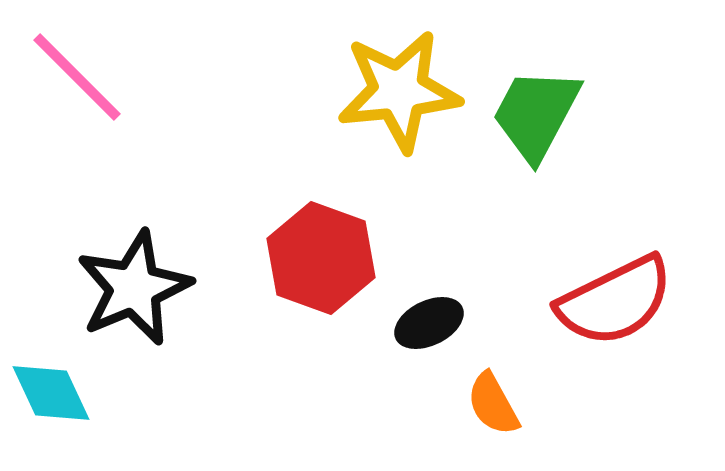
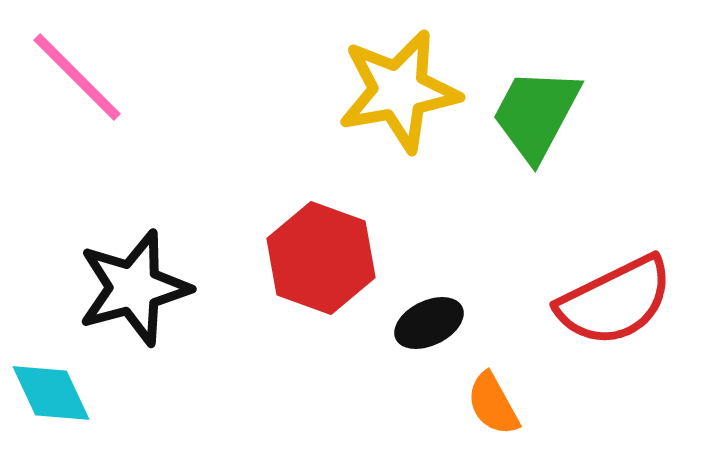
yellow star: rotated 4 degrees counterclockwise
black star: rotated 8 degrees clockwise
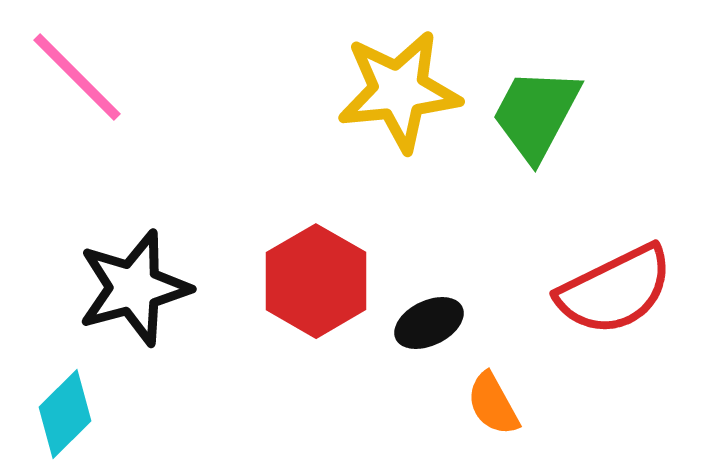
yellow star: rotated 4 degrees clockwise
red hexagon: moved 5 px left, 23 px down; rotated 10 degrees clockwise
red semicircle: moved 11 px up
cyan diamond: moved 14 px right, 21 px down; rotated 70 degrees clockwise
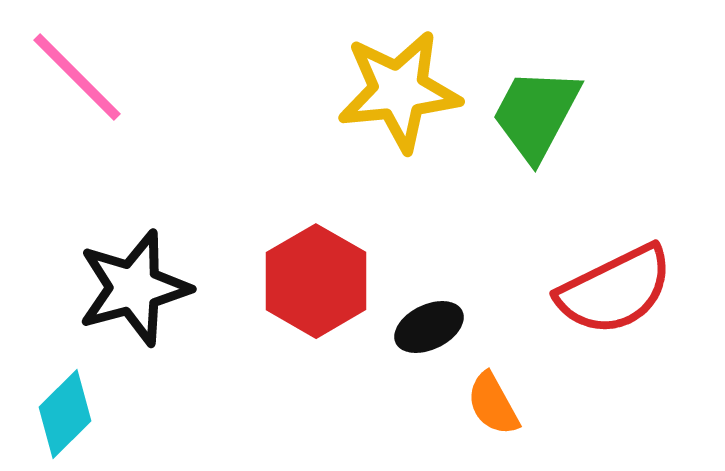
black ellipse: moved 4 px down
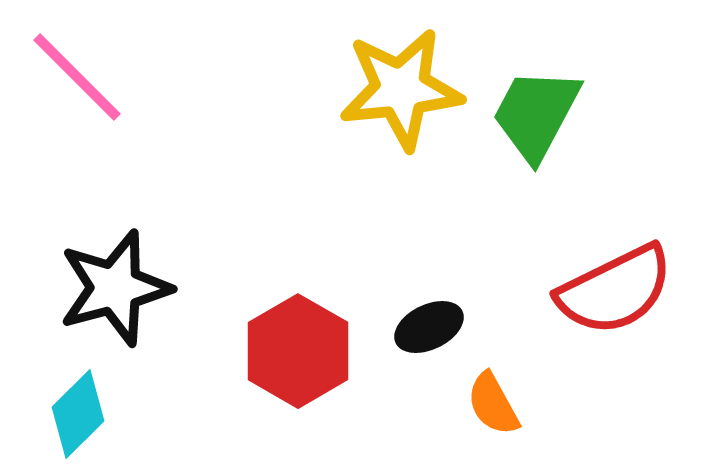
yellow star: moved 2 px right, 2 px up
red hexagon: moved 18 px left, 70 px down
black star: moved 19 px left
cyan diamond: moved 13 px right
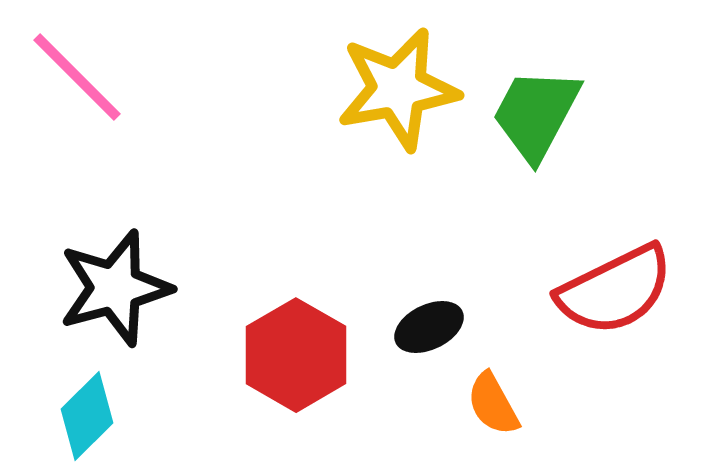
yellow star: moved 3 px left; rotated 4 degrees counterclockwise
red hexagon: moved 2 px left, 4 px down
cyan diamond: moved 9 px right, 2 px down
